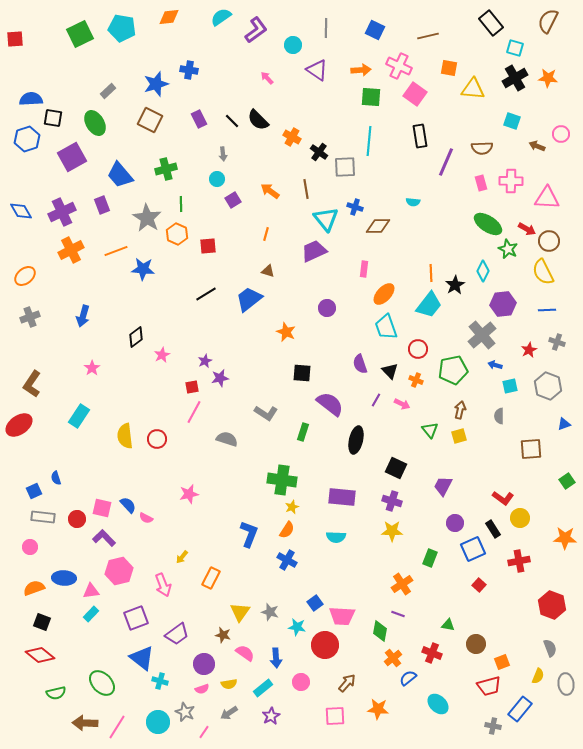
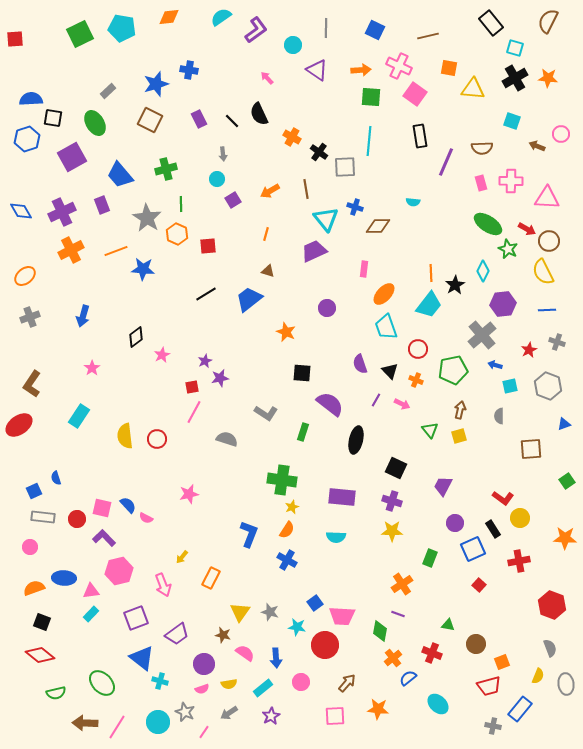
black semicircle at (258, 120): moved 1 px right, 6 px up; rotated 20 degrees clockwise
orange arrow at (270, 191): rotated 66 degrees counterclockwise
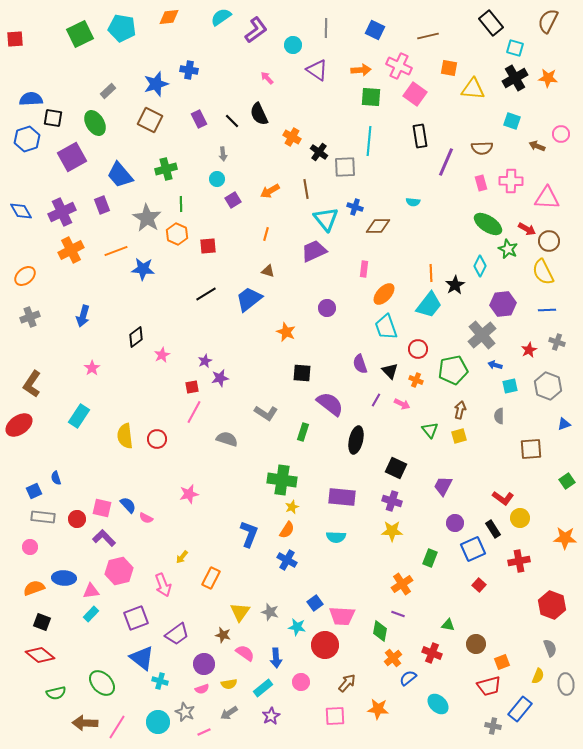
cyan diamond at (483, 271): moved 3 px left, 5 px up
pink line at (204, 732): rotated 32 degrees clockwise
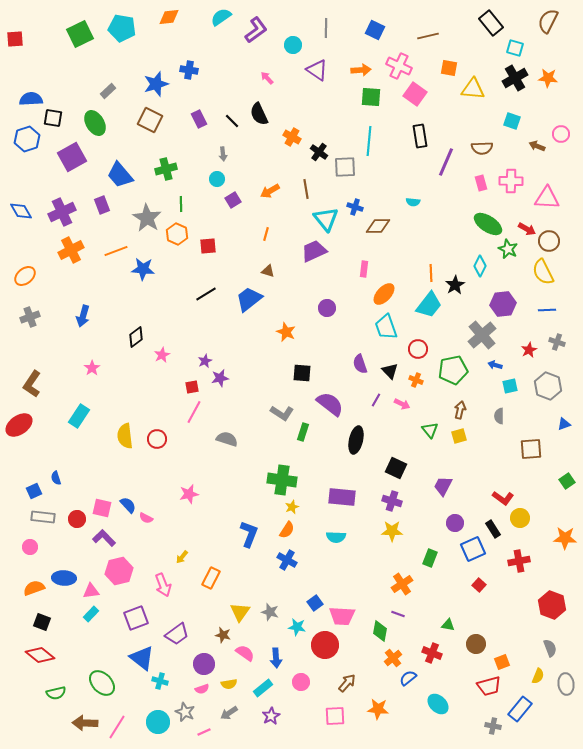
gray L-shape at (266, 413): moved 16 px right
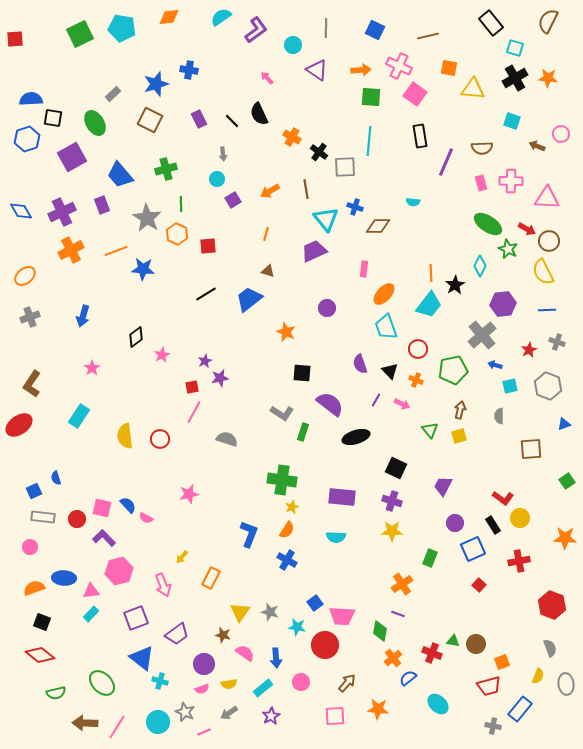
gray rectangle at (108, 91): moved 5 px right, 3 px down
red circle at (157, 439): moved 3 px right
black ellipse at (356, 440): moved 3 px up; rotated 60 degrees clockwise
black rectangle at (493, 529): moved 4 px up
green triangle at (448, 625): moved 5 px right, 16 px down
